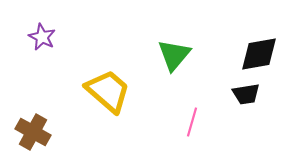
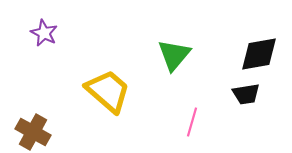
purple star: moved 2 px right, 4 px up
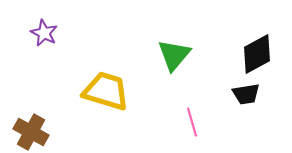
black diamond: moved 2 px left; rotated 18 degrees counterclockwise
yellow trapezoid: moved 2 px left; rotated 24 degrees counterclockwise
pink line: rotated 32 degrees counterclockwise
brown cross: moved 2 px left
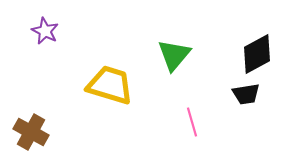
purple star: moved 1 px right, 2 px up
yellow trapezoid: moved 4 px right, 6 px up
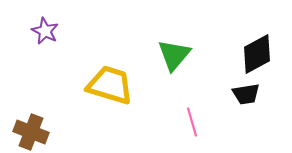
brown cross: rotated 8 degrees counterclockwise
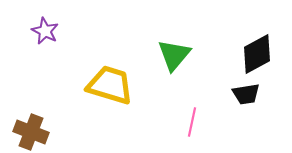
pink line: rotated 28 degrees clockwise
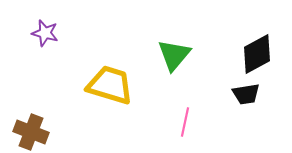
purple star: moved 2 px down; rotated 12 degrees counterclockwise
pink line: moved 7 px left
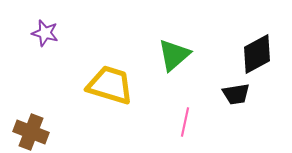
green triangle: rotated 9 degrees clockwise
black trapezoid: moved 10 px left
